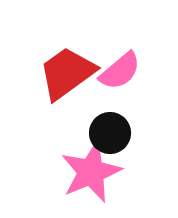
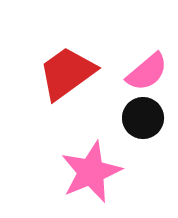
pink semicircle: moved 27 px right, 1 px down
black circle: moved 33 px right, 15 px up
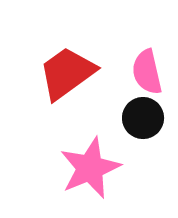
pink semicircle: rotated 117 degrees clockwise
pink star: moved 1 px left, 4 px up
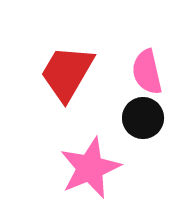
red trapezoid: rotated 24 degrees counterclockwise
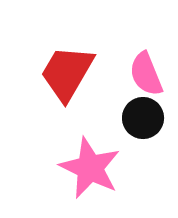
pink semicircle: moved 1 px left, 2 px down; rotated 9 degrees counterclockwise
pink star: rotated 24 degrees counterclockwise
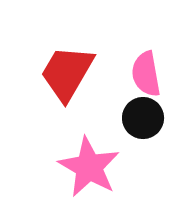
pink semicircle: rotated 12 degrees clockwise
pink star: moved 1 px left, 1 px up; rotated 4 degrees clockwise
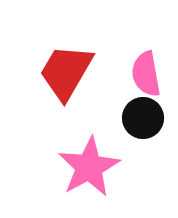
red trapezoid: moved 1 px left, 1 px up
pink star: rotated 14 degrees clockwise
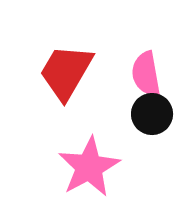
black circle: moved 9 px right, 4 px up
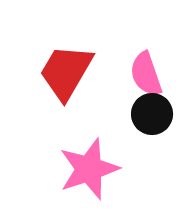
pink semicircle: rotated 9 degrees counterclockwise
pink star: moved 2 px down; rotated 10 degrees clockwise
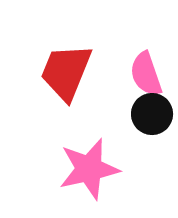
red trapezoid: rotated 8 degrees counterclockwise
pink star: rotated 6 degrees clockwise
